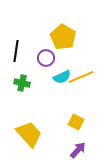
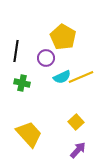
yellow square: rotated 21 degrees clockwise
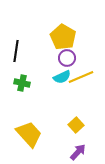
purple circle: moved 21 px right
yellow square: moved 3 px down
purple arrow: moved 2 px down
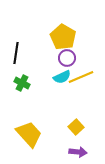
black line: moved 2 px down
green cross: rotated 14 degrees clockwise
yellow square: moved 2 px down
purple arrow: rotated 54 degrees clockwise
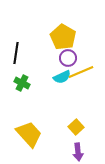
purple circle: moved 1 px right
yellow line: moved 5 px up
purple arrow: rotated 78 degrees clockwise
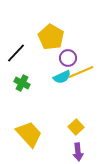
yellow pentagon: moved 12 px left
black line: rotated 35 degrees clockwise
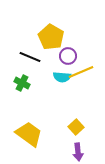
black line: moved 14 px right, 4 px down; rotated 70 degrees clockwise
purple circle: moved 2 px up
cyan semicircle: rotated 30 degrees clockwise
yellow trapezoid: rotated 12 degrees counterclockwise
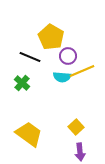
yellow line: moved 1 px right, 1 px up
green cross: rotated 14 degrees clockwise
purple arrow: moved 2 px right
